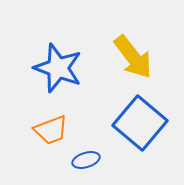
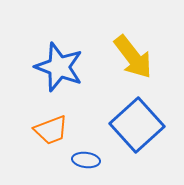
blue star: moved 1 px right, 1 px up
blue square: moved 3 px left, 2 px down; rotated 8 degrees clockwise
blue ellipse: rotated 24 degrees clockwise
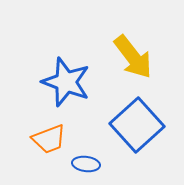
blue star: moved 7 px right, 15 px down
orange trapezoid: moved 2 px left, 9 px down
blue ellipse: moved 4 px down
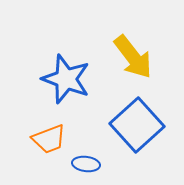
blue star: moved 3 px up
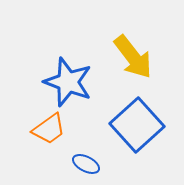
blue star: moved 2 px right, 3 px down
orange trapezoid: moved 10 px up; rotated 15 degrees counterclockwise
blue ellipse: rotated 20 degrees clockwise
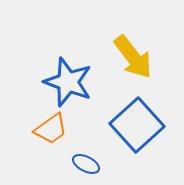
orange trapezoid: moved 2 px right
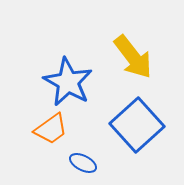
blue star: rotated 9 degrees clockwise
blue ellipse: moved 3 px left, 1 px up
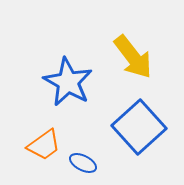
blue square: moved 2 px right, 2 px down
orange trapezoid: moved 7 px left, 16 px down
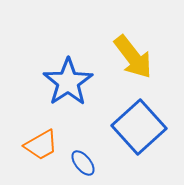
blue star: rotated 9 degrees clockwise
orange trapezoid: moved 3 px left; rotated 6 degrees clockwise
blue ellipse: rotated 24 degrees clockwise
